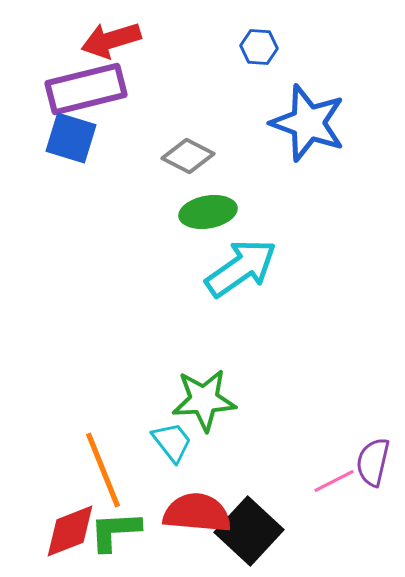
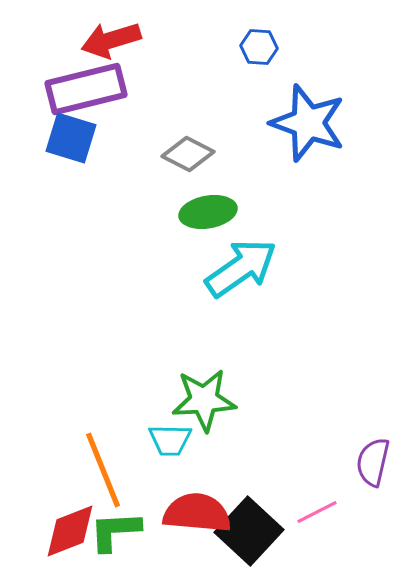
gray diamond: moved 2 px up
cyan trapezoid: moved 2 px left, 2 px up; rotated 129 degrees clockwise
pink line: moved 17 px left, 31 px down
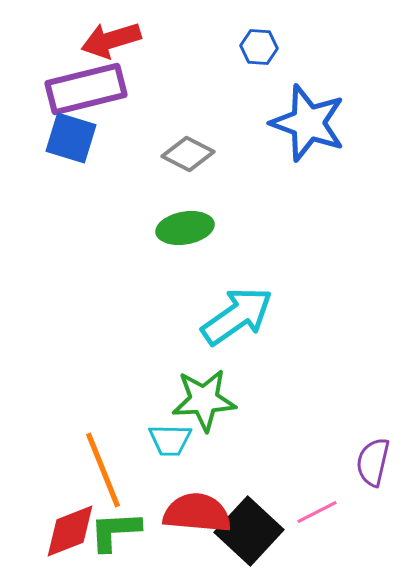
green ellipse: moved 23 px left, 16 px down
cyan arrow: moved 4 px left, 48 px down
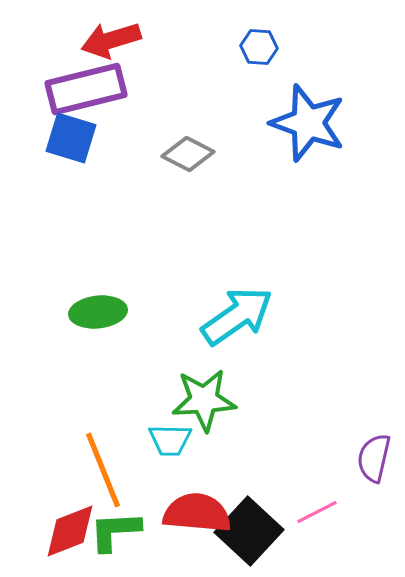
green ellipse: moved 87 px left, 84 px down; rotated 4 degrees clockwise
purple semicircle: moved 1 px right, 4 px up
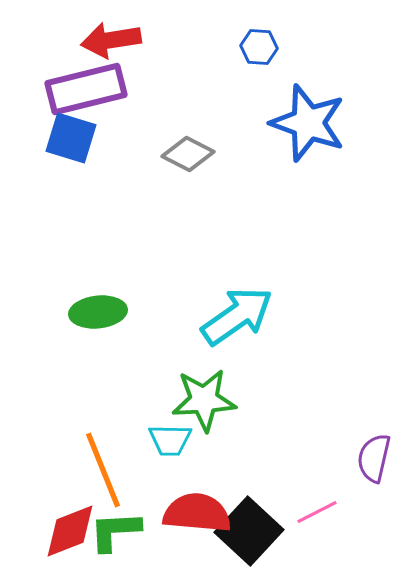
red arrow: rotated 8 degrees clockwise
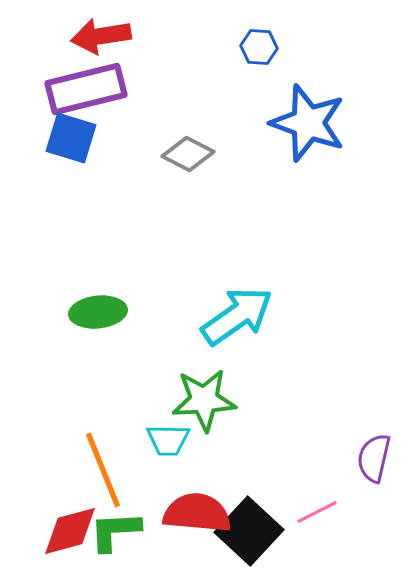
red arrow: moved 10 px left, 4 px up
cyan trapezoid: moved 2 px left
red diamond: rotated 6 degrees clockwise
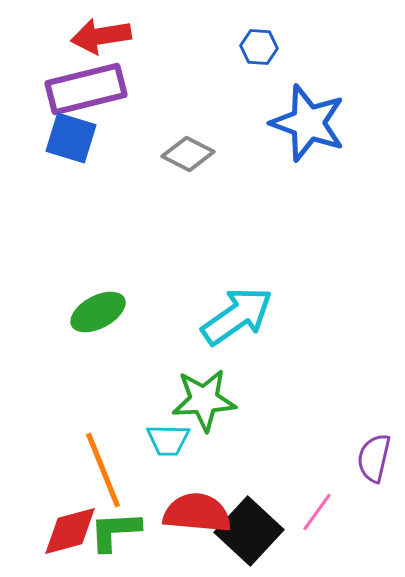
green ellipse: rotated 22 degrees counterclockwise
pink line: rotated 27 degrees counterclockwise
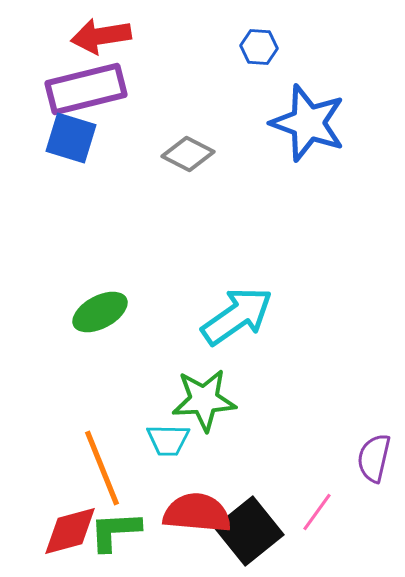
green ellipse: moved 2 px right
orange line: moved 1 px left, 2 px up
black square: rotated 8 degrees clockwise
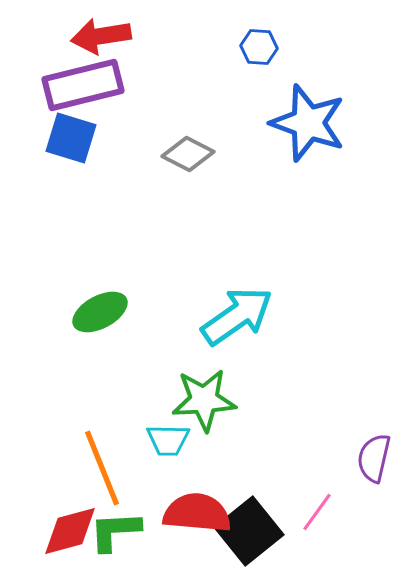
purple rectangle: moved 3 px left, 4 px up
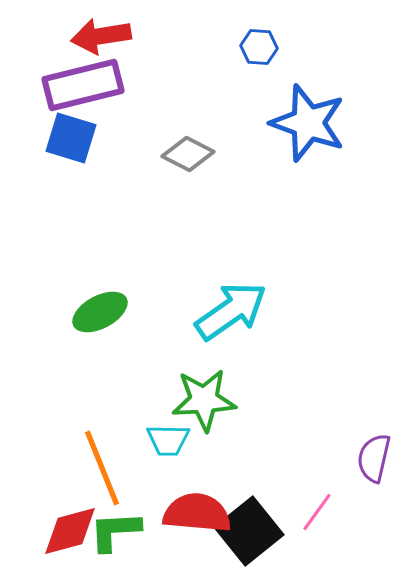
cyan arrow: moved 6 px left, 5 px up
